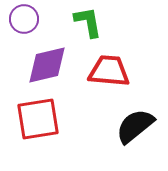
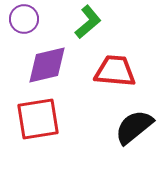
green L-shape: rotated 60 degrees clockwise
red trapezoid: moved 6 px right
black semicircle: moved 1 px left, 1 px down
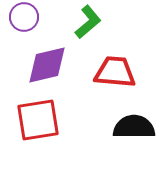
purple circle: moved 2 px up
red trapezoid: moved 1 px down
red square: moved 1 px down
black semicircle: rotated 39 degrees clockwise
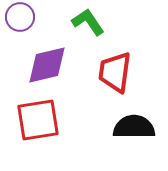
purple circle: moved 4 px left
green L-shape: rotated 84 degrees counterclockwise
red trapezoid: rotated 87 degrees counterclockwise
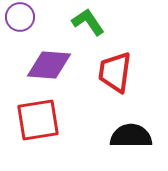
purple diamond: moved 2 px right; rotated 18 degrees clockwise
black semicircle: moved 3 px left, 9 px down
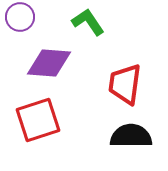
purple diamond: moved 2 px up
red trapezoid: moved 10 px right, 12 px down
red square: rotated 9 degrees counterclockwise
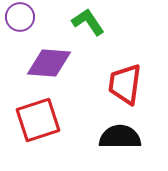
black semicircle: moved 11 px left, 1 px down
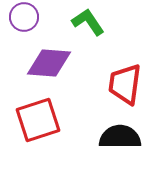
purple circle: moved 4 px right
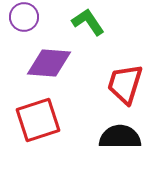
red trapezoid: rotated 9 degrees clockwise
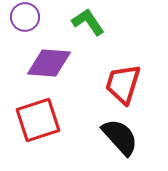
purple circle: moved 1 px right
red trapezoid: moved 2 px left
black semicircle: rotated 48 degrees clockwise
